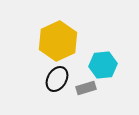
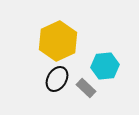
cyan hexagon: moved 2 px right, 1 px down
gray rectangle: rotated 60 degrees clockwise
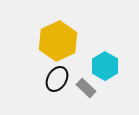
cyan hexagon: rotated 24 degrees counterclockwise
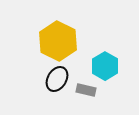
yellow hexagon: rotated 9 degrees counterclockwise
gray rectangle: moved 2 px down; rotated 30 degrees counterclockwise
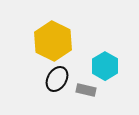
yellow hexagon: moved 5 px left
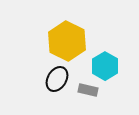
yellow hexagon: moved 14 px right
gray rectangle: moved 2 px right
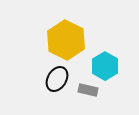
yellow hexagon: moved 1 px left, 1 px up
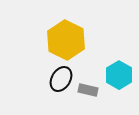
cyan hexagon: moved 14 px right, 9 px down
black ellipse: moved 4 px right
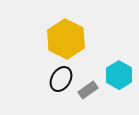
yellow hexagon: moved 1 px up
gray rectangle: rotated 48 degrees counterclockwise
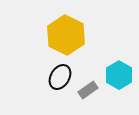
yellow hexagon: moved 4 px up
black ellipse: moved 1 px left, 2 px up
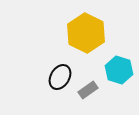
yellow hexagon: moved 20 px right, 2 px up
cyan hexagon: moved 5 px up; rotated 12 degrees counterclockwise
